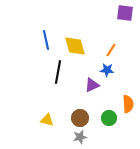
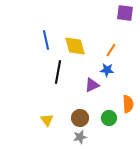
yellow triangle: rotated 40 degrees clockwise
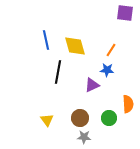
gray star: moved 4 px right; rotated 16 degrees clockwise
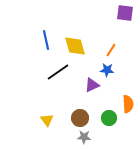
black line: rotated 45 degrees clockwise
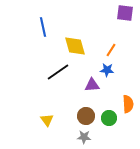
blue line: moved 3 px left, 13 px up
purple triangle: rotated 21 degrees clockwise
brown circle: moved 6 px right, 2 px up
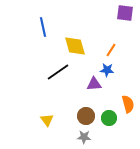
purple triangle: moved 2 px right, 1 px up
orange semicircle: rotated 12 degrees counterclockwise
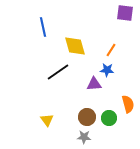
brown circle: moved 1 px right, 1 px down
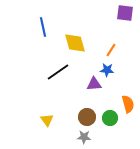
yellow diamond: moved 3 px up
green circle: moved 1 px right
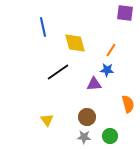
green circle: moved 18 px down
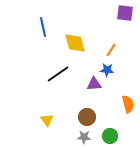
black line: moved 2 px down
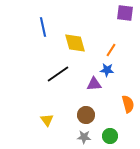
brown circle: moved 1 px left, 2 px up
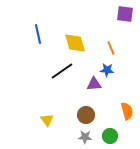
purple square: moved 1 px down
blue line: moved 5 px left, 7 px down
orange line: moved 2 px up; rotated 56 degrees counterclockwise
black line: moved 4 px right, 3 px up
orange semicircle: moved 1 px left, 7 px down
gray star: moved 1 px right
